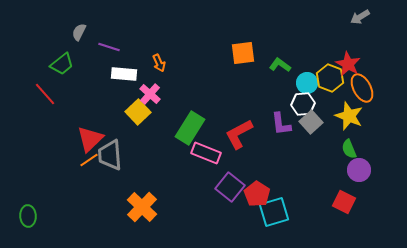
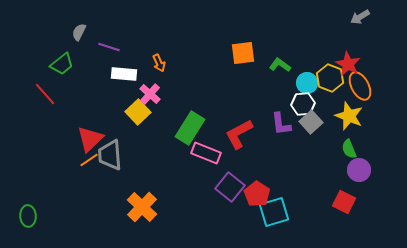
orange ellipse: moved 2 px left, 2 px up
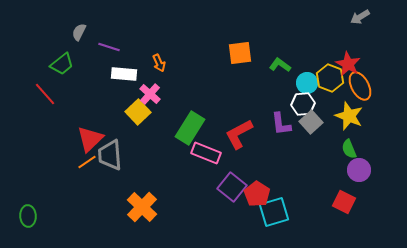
orange square: moved 3 px left
orange line: moved 2 px left, 2 px down
purple square: moved 2 px right
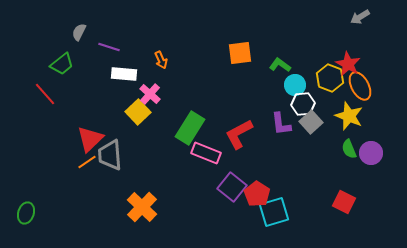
orange arrow: moved 2 px right, 3 px up
cyan circle: moved 12 px left, 2 px down
purple circle: moved 12 px right, 17 px up
green ellipse: moved 2 px left, 3 px up; rotated 20 degrees clockwise
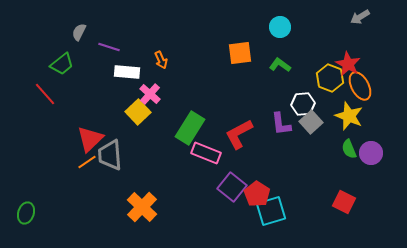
white rectangle: moved 3 px right, 2 px up
cyan circle: moved 15 px left, 58 px up
cyan square: moved 3 px left, 1 px up
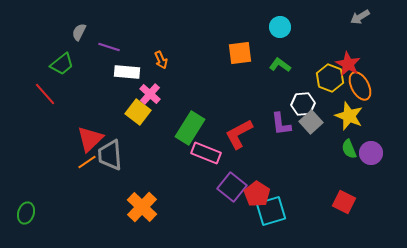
yellow square: rotated 10 degrees counterclockwise
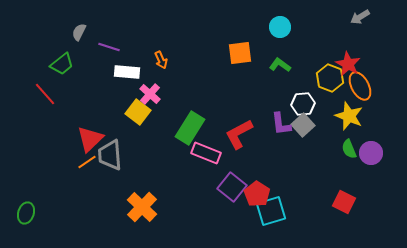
gray square: moved 8 px left, 3 px down
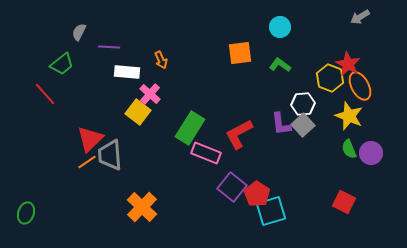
purple line: rotated 15 degrees counterclockwise
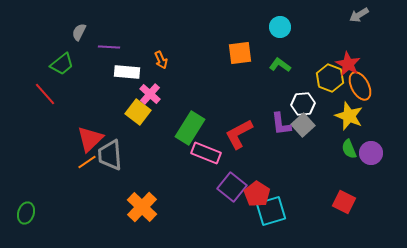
gray arrow: moved 1 px left, 2 px up
